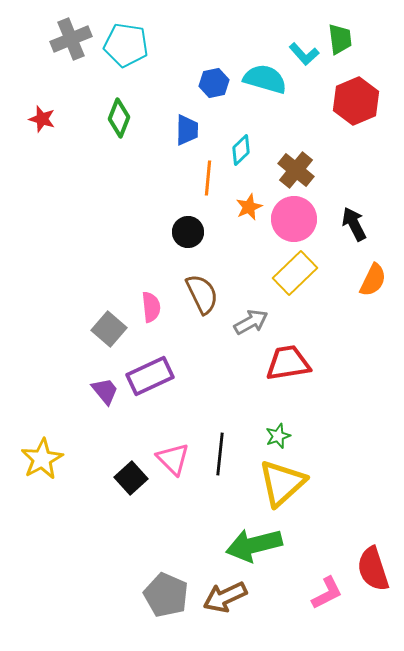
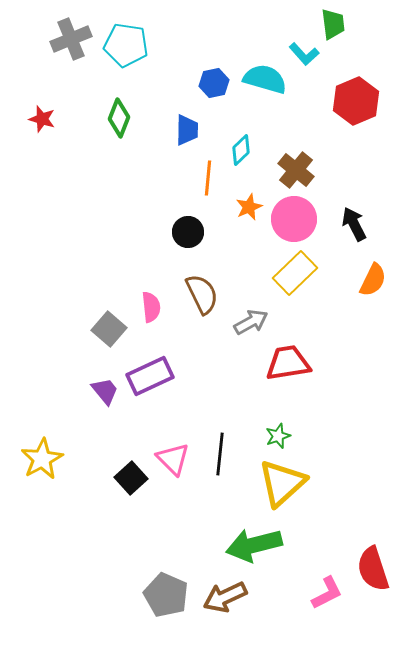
green trapezoid: moved 7 px left, 15 px up
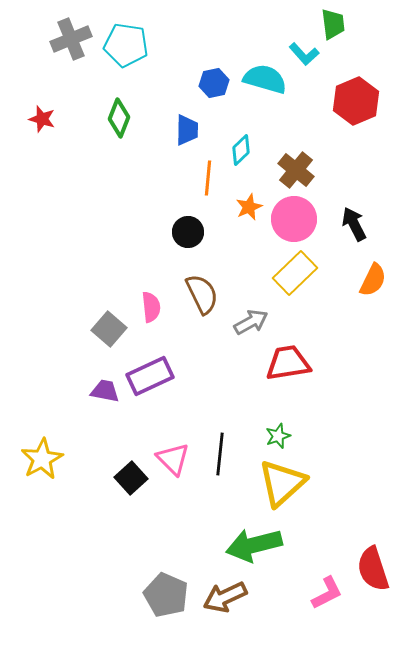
purple trapezoid: rotated 40 degrees counterclockwise
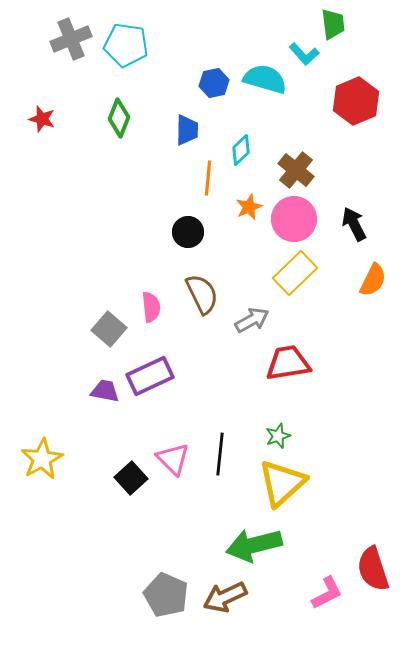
gray arrow: moved 1 px right, 2 px up
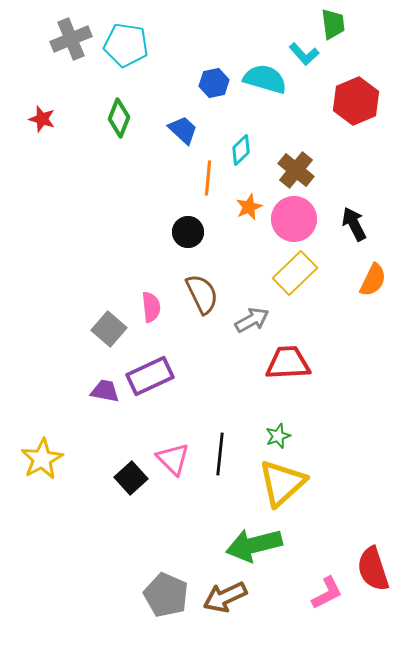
blue trapezoid: moved 4 px left; rotated 48 degrees counterclockwise
red trapezoid: rotated 6 degrees clockwise
